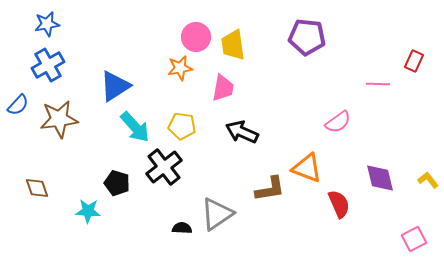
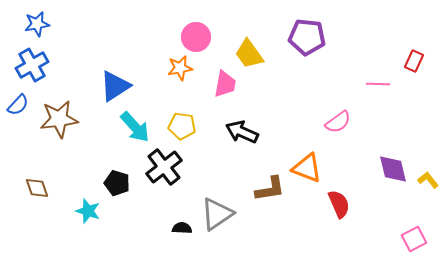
blue star: moved 10 px left
yellow trapezoid: moved 16 px right, 9 px down; rotated 28 degrees counterclockwise
blue cross: moved 16 px left
pink trapezoid: moved 2 px right, 4 px up
purple diamond: moved 13 px right, 9 px up
cyan star: rotated 15 degrees clockwise
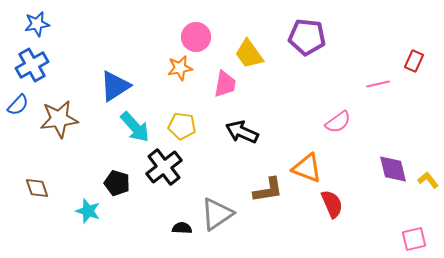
pink line: rotated 15 degrees counterclockwise
brown L-shape: moved 2 px left, 1 px down
red semicircle: moved 7 px left
pink square: rotated 15 degrees clockwise
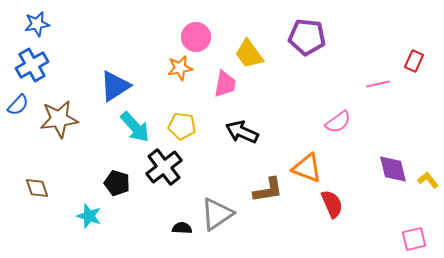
cyan star: moved 1 px right, 5 px down
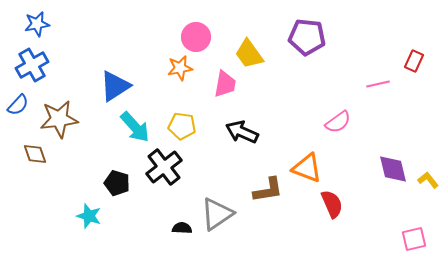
brown diamond: moved 2 px left, 34 px up
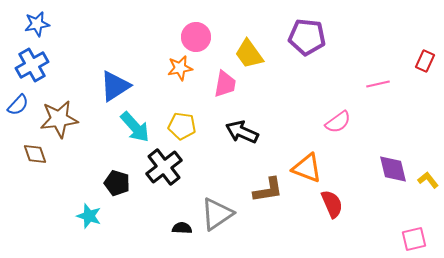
red rectangle: moved 11 px right
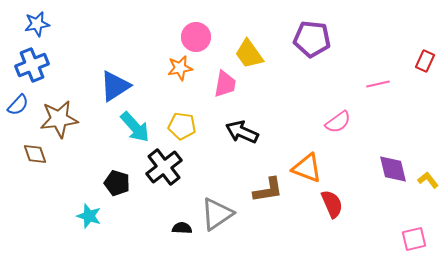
purple pentagon: moved 5 px right, 2 px down
blue cross: rotated 8 degrees clockwise
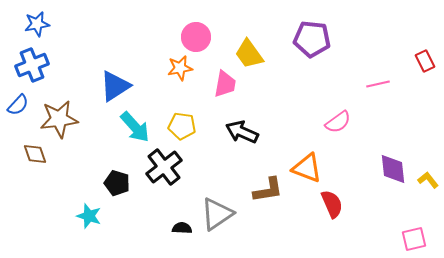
red rectangle: rotated 50 degrees counterclockwise
purple diamond: rotated 8 degrees clockwise
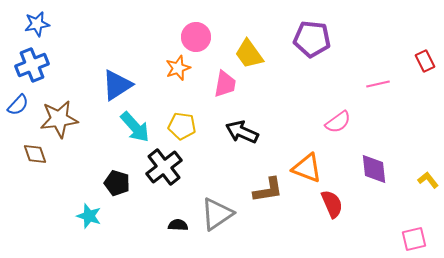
orange star: moved 2 px left; rotated 10 degrees counterclockwise
blue triangle: moved 2 px right, 1 px up
purple diamond: moved 19 px left
black semicircle: moved 4 px left, 3 px up
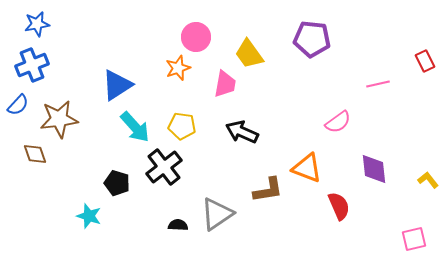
red semicircle: moved 7 px right, 2 px down
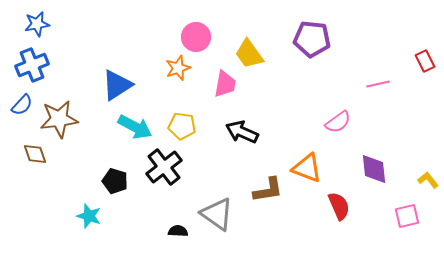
blue semicircle: moved 4 px right
cyan arrow: rotated 20 degrees counterclockwise
black pentagon: moved 2 px left, 2 px up
gray triangle: rotated 51 degrees counterclockwise
black semicircle: moved 6 px down
pink square: moved 7 px left, 23 px up
